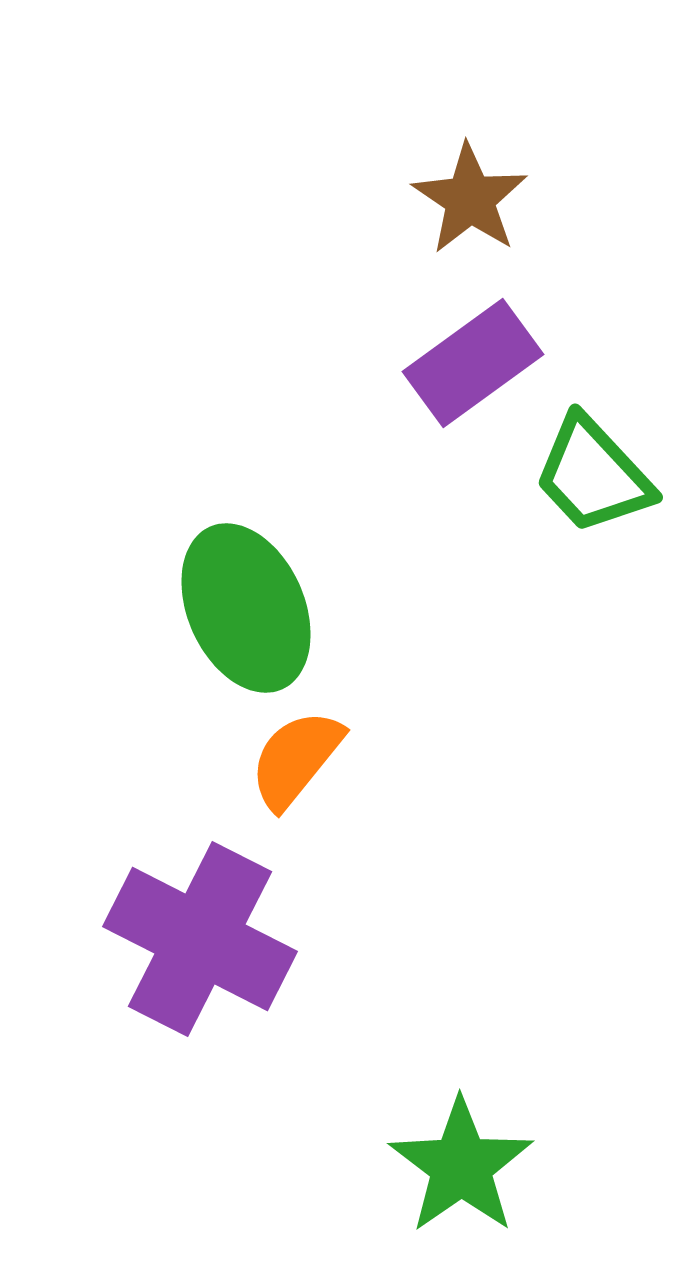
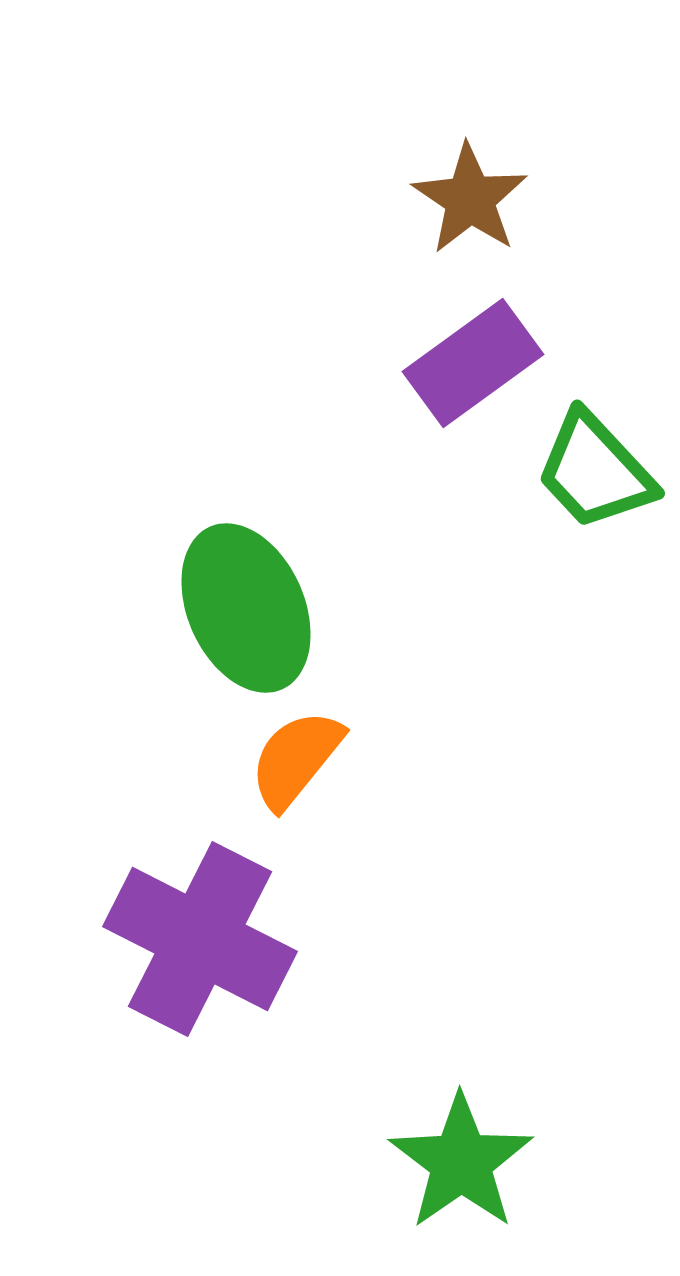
green trapezoid: moved 2 px right, 4 px up
green star: moved 4 px up
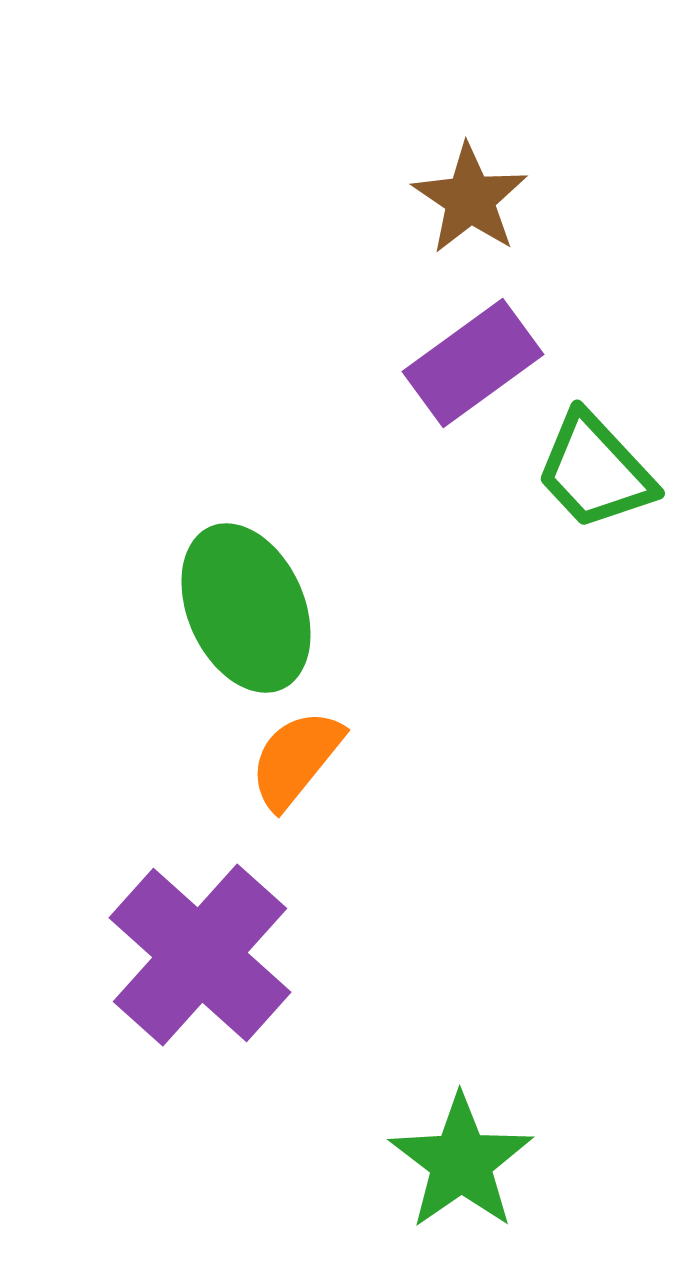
purple cross: moved 16 px down; rotated 15 degrees clockwise
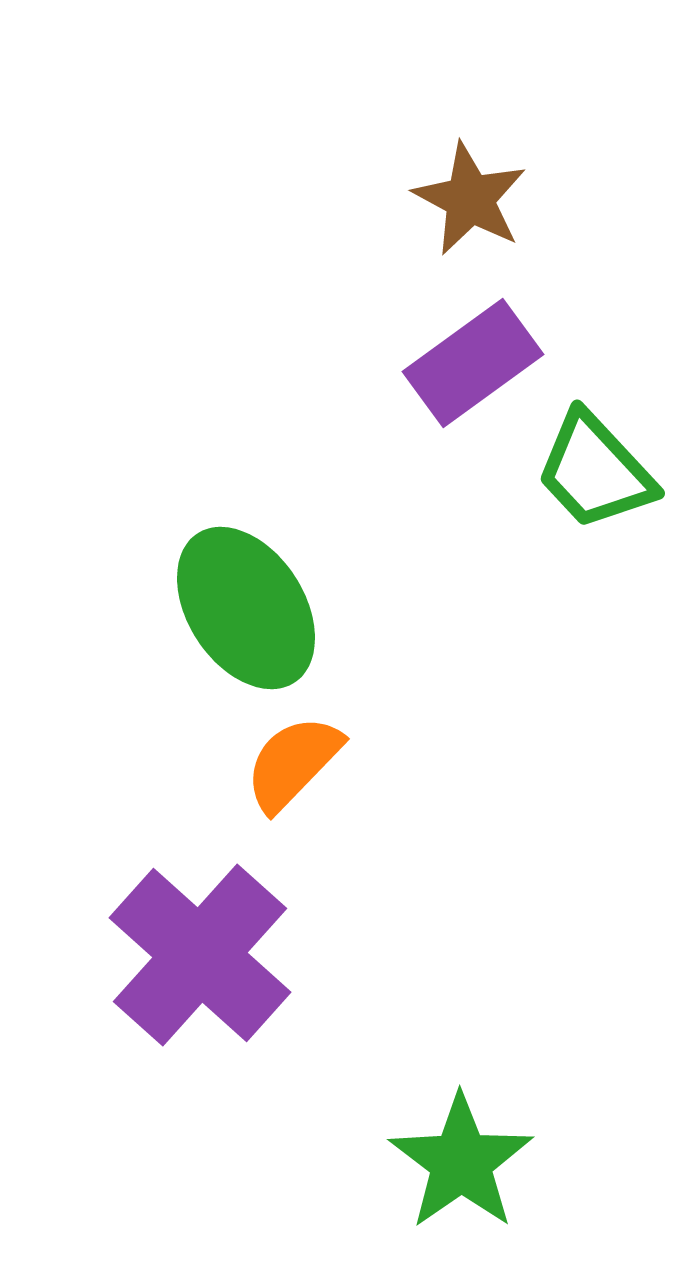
brown star: rotated 6 degrees counterclockwise
green ellipse: rotated 9 degrees counterclockwise
orange semicircle: moved 3 px left, 4 px down; rotated 5 degrees clockwise
